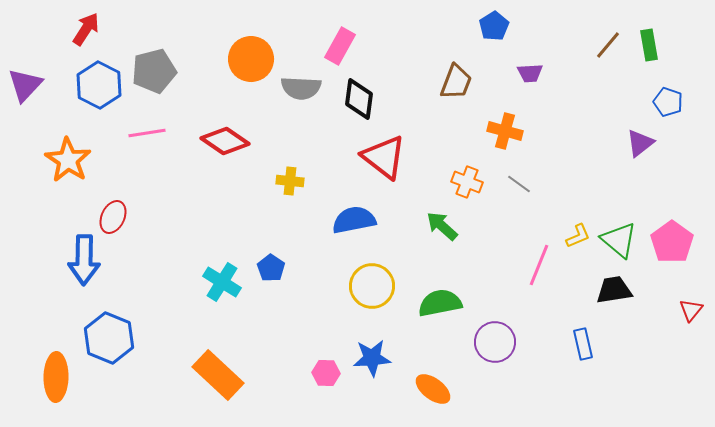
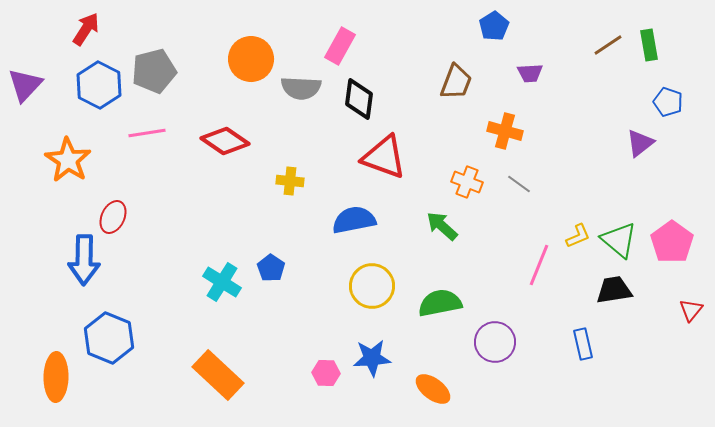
brown line at (608, 45): rotated 16 degrees clockwise
red triangle at (384, 157): rotated 18 degrees counterclockwise
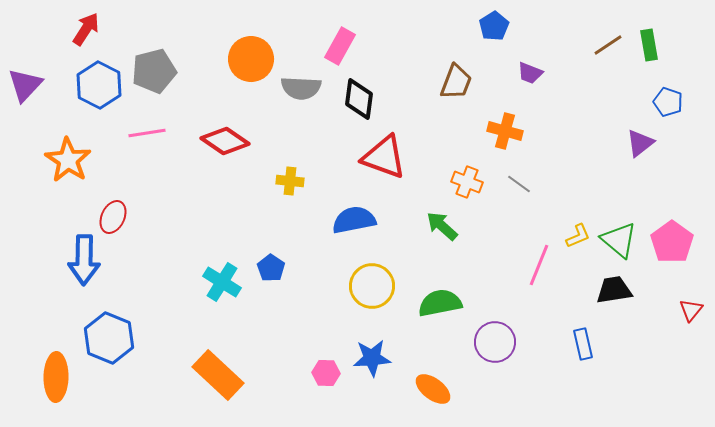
purple trapezoid at (530, 73): rotated 24 degrees clockwise
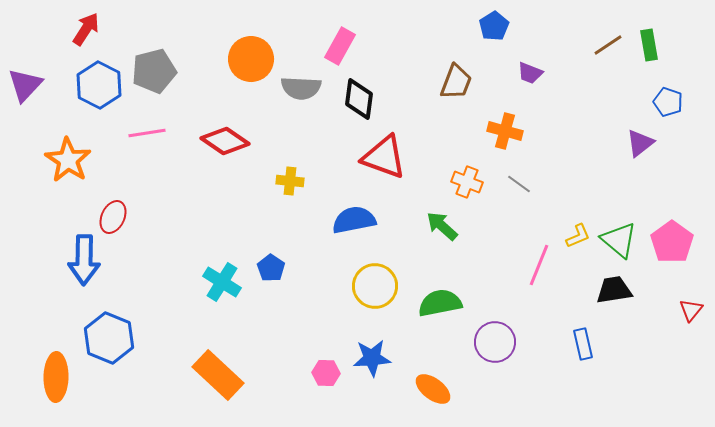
yellow circle at (372, 286): moved 3 px right
